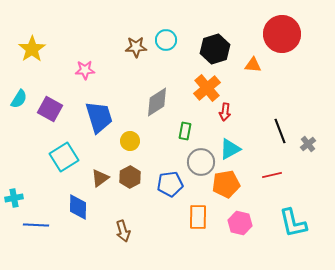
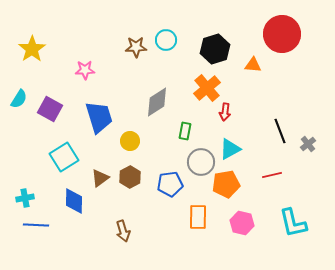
cyan cross: moved 11 px right
blue diamond: moved 4 px left, 6 px up
pink hexagon: moved 2 px right
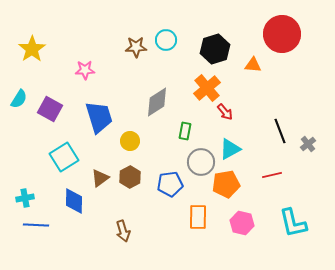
red arrow: rotated 48 degrees counterclockwise
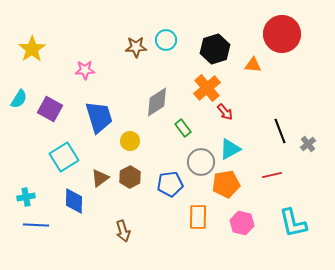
green rectangle: moved 2 px left, 3 px up; rotated 48 degrees counterclockwise
cyan cross: moved 1 px right, 1 px up
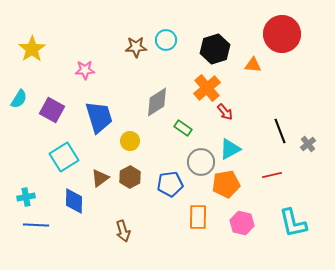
purple square: moved 2 px right, 1 px down
green rectangle: rotated 18 degrees counterclockwise
